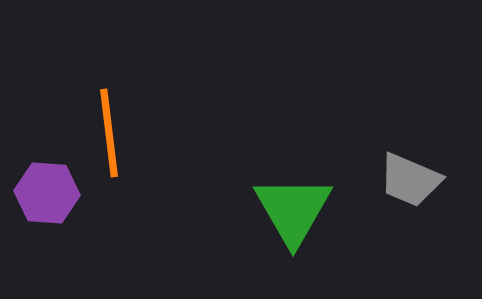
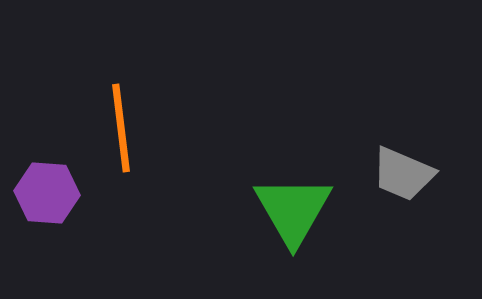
orange line: moved 12 px right, 5 px up
gray trapezoid: moved 7 px left, 6 px up
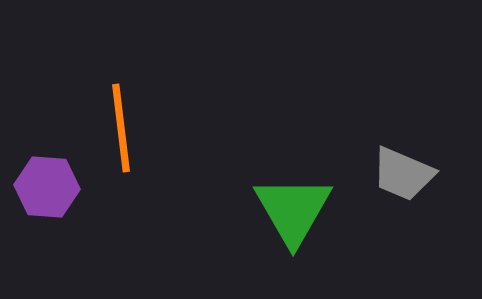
purple hexagon: moved 6 px up
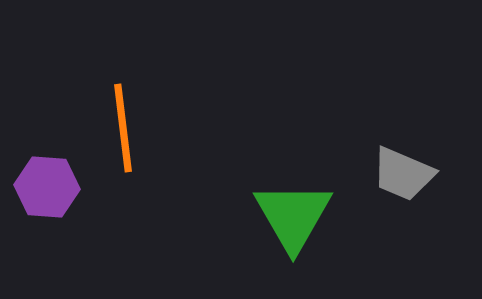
orange line: moved 2 px right
green triangle: moved 6 px down
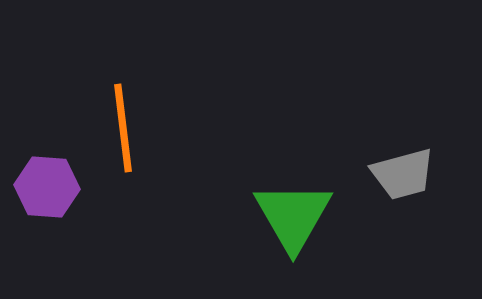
gray trapezoid: rotated 38 degrees counterclockwise
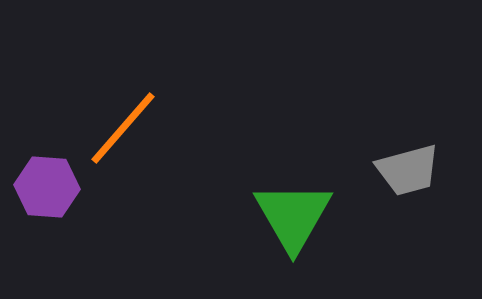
orange line: rotated 48 degrees clockwise
gray trapezoid: moved 5 px right, 4 px up
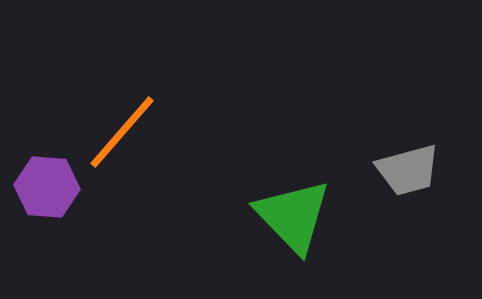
orange line: moved 1 px left, 4 px down
green triangle: rotated 14 degrees counterclockwise
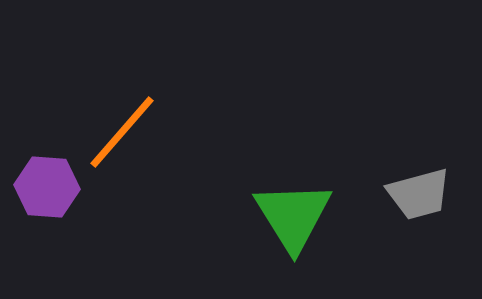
gray trapezoid: moved 11 px right, 24 px down
green triangle: rotated 12 degrees clockwise
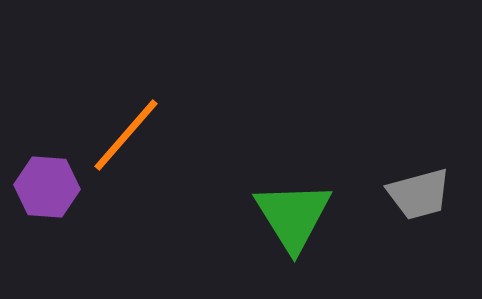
orange line: moved 4 px right, 3 px down
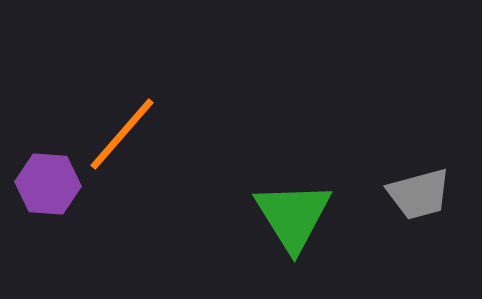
orange line: moved 4 px left, 1 px up
purple hexagon: moved 1 px right, 3 px up
